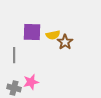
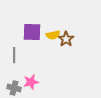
brown star: moved 1 px right, 3 px up
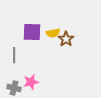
yellow semicircle: moved 2 px up
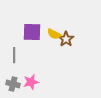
yellow semicircle: moved 1 px right, 1 px down; rotated 40 degrees clockwise
gray cross: moved 1 px left, 4 px up
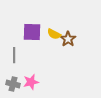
brown star: moved 2 px right
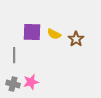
brown star: moved 8 px right
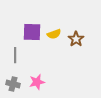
yellow semicircle: rotated 48 degrees counterclockwise
gray line: moved 1 px right
pink star: moved 6 px right
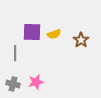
brown star: moved 5 px right, 1 px down
gray line: moved 2 px up
pink star: moved 1 px left
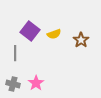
purple square: moved 2 px left, 1 px up; rotated 36 degrees clockwise
pink star: moved 1 px down; rotated 21 degrees counterclockwise
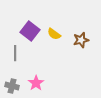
yellow semicircle: rotated 56 degrees clockwise
brown star: rotated 21 degrees clockwise
gray cross: moved 1 px left, 2 px down
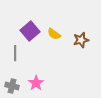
purple square: rotated 12 degrees clockwise
